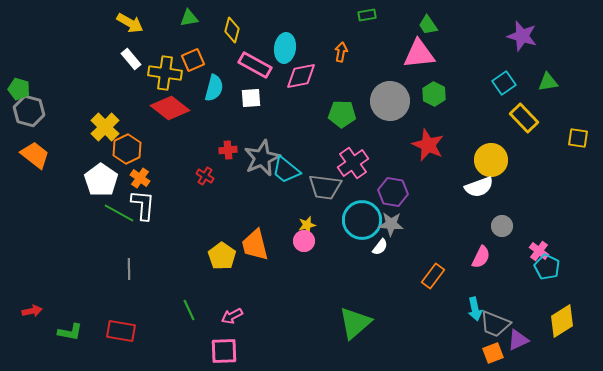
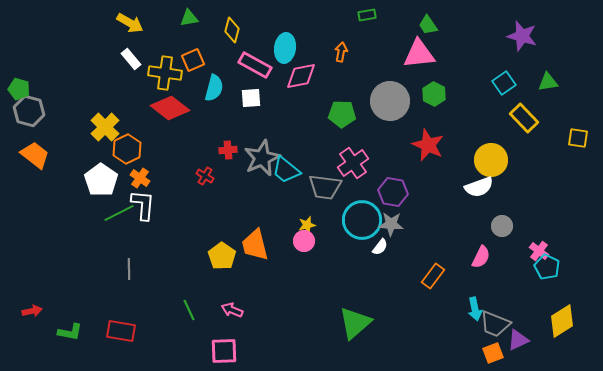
green line at (119, 213): rotated 56 degrees counterclockwise
pink arrow at (232, 316): moved 6 px up; rotated 50 degrees clockwise
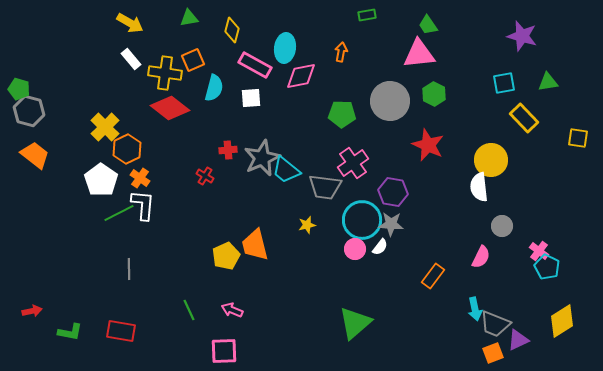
cyan square at (504, 83): rotated 25 degrees clockwise
white semicircle at (479, 187): rotated 104 degrees clockwise
pink circle at (304, 241): moved 51 px right, 8 px down
yellow pentagon at (222, 256): moved 4 px right; rotated 12 degrees clockwise
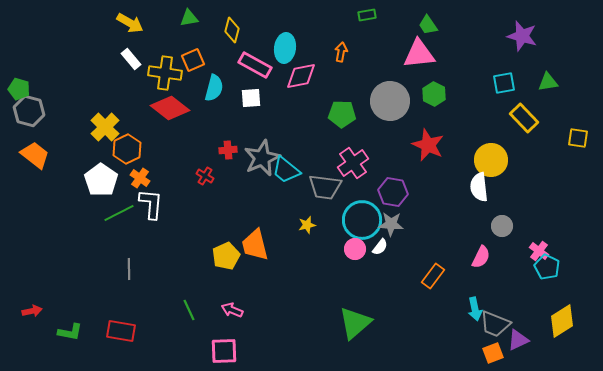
white L-shape at (143, 205): moved 8 px right, 1 px up
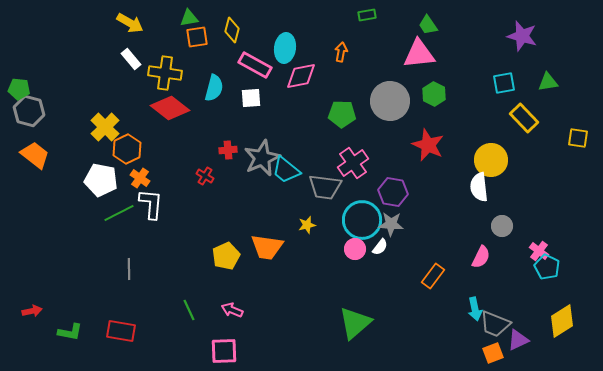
orange square at (193, 60): moved 4 px right, 23 px up; rotated 15 degrees clockwise
green pentagon at (19, 89): rotated 10 degrees counterclockwise
white pentagon at (101, 180): rotated 24 degrees counterclockwise
orange trapezoid at (255, 245): moved 12 px right, 2 px down; rotated 68 degrees counterclockwise
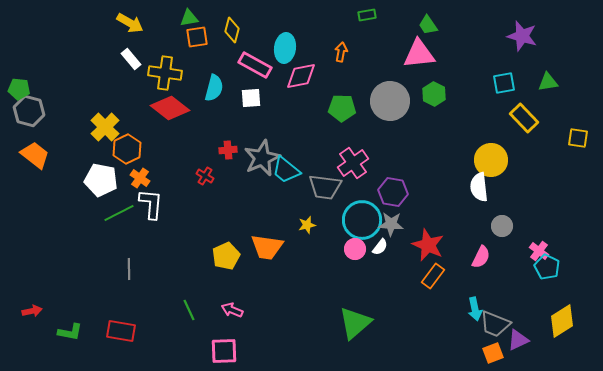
green pentagon at (342, 114): moved 6 px up
red star at (428, 145): moved 100 px down
